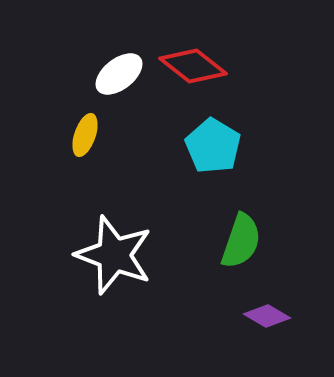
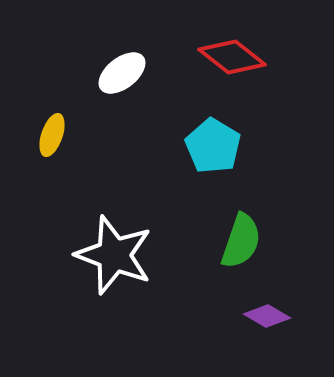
red diamond: moved 39 px right, 9 px up
white ellipse: moved 3 px right, 1 px up
yellow ellipse: moved 33 px left
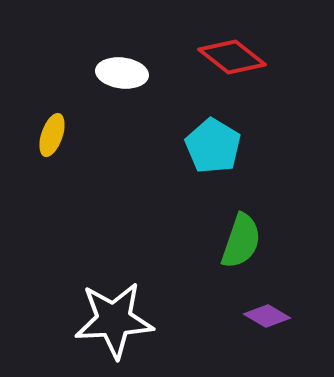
white ellipse: rotated 45 degrees clockwise
white star: moved 65 px down; rotated 24 degrees counterclockwise
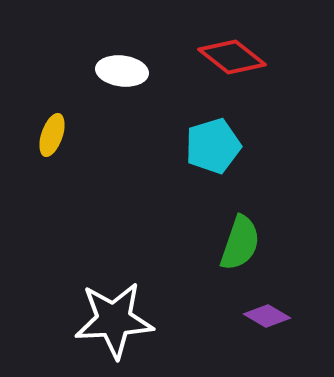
white ellipse: moved 2 px up
cyan pentagon: rotated 24 degrees clockwise
green semicircle: moved 1 px left, 2 px down
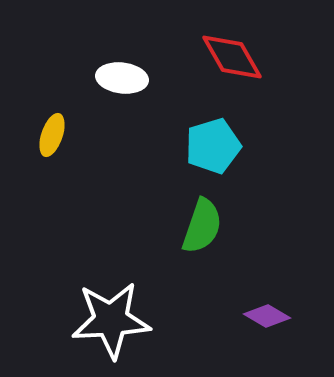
red diamond: rotated 22 degrees clockwise
white ellipse: moved 7 px down
green semicircle: moved 38 px left, 17 px up
white star: moved 3 px left
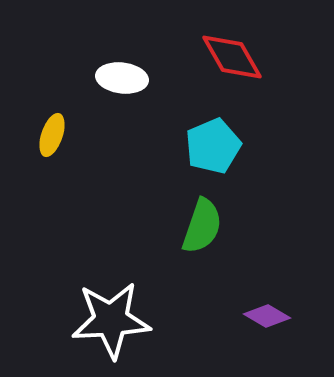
cyan pentagon: rotated 6 degrees counterclockwise
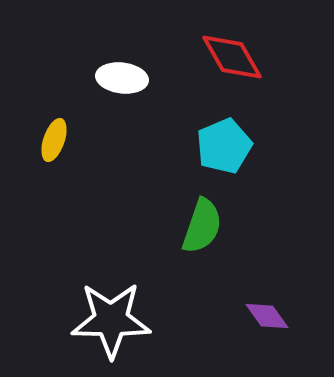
yellow ellipse: moved 2 px right, 5 px down
cyan pentagon: moved 11 px right
purple diamond: rotated 24 degrees clockwise
white star: rotated 4 degrees clockwise
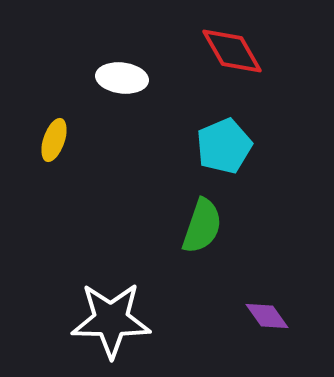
red diamond: moved 6 px up
